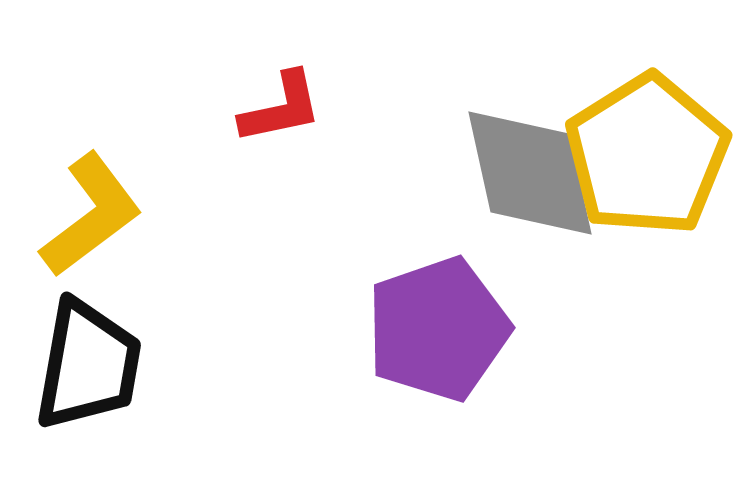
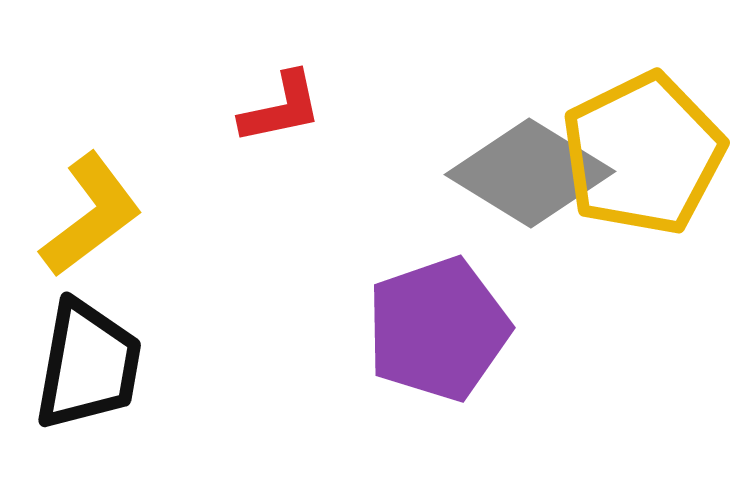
yellow pentagon: moved 4 px left, 1 px up; rotated 6 degrees clockwise
gray diamond: rotated 46 degrees counterclockwise
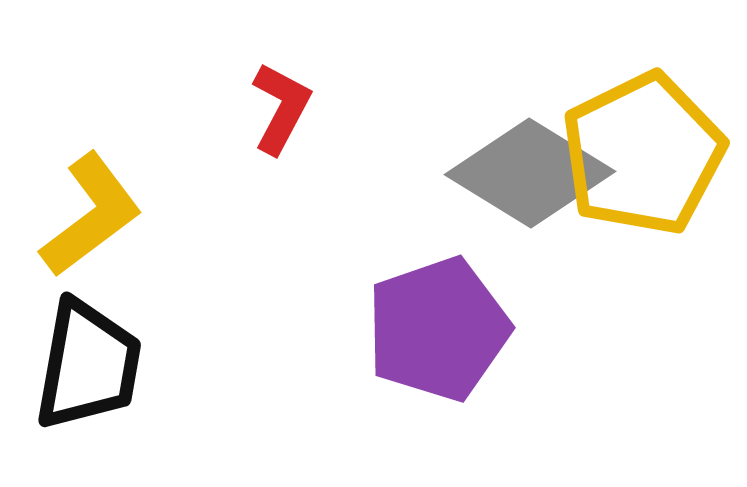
red L-shape: rotated 50 degrees counterclockwise
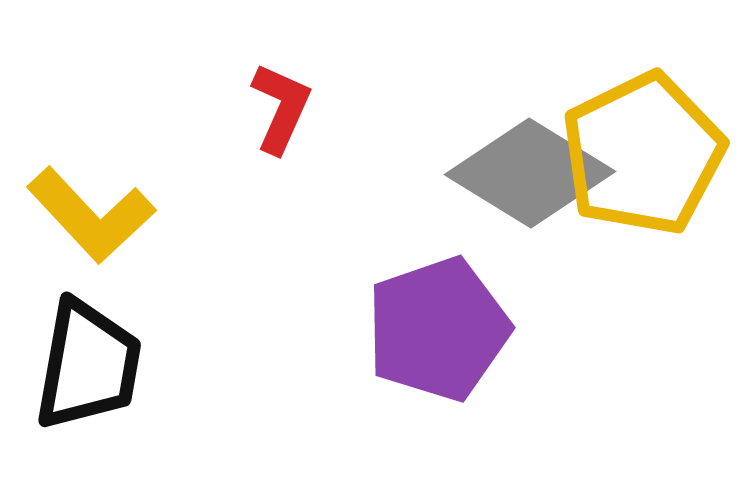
red L-shape: rotated 4 degrees counterclockwise
yellow L-shape: rotated 84 degrees clockwise
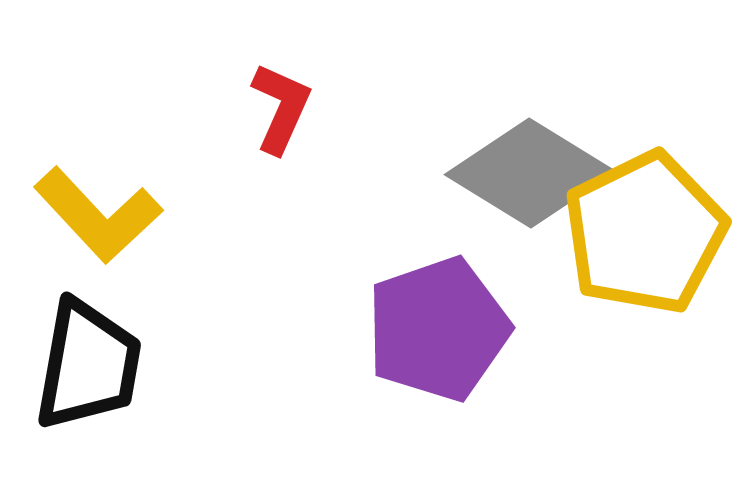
yellow pentagon: moved 2 px right, 79 px down
yellow L-shape: moved 7 px right
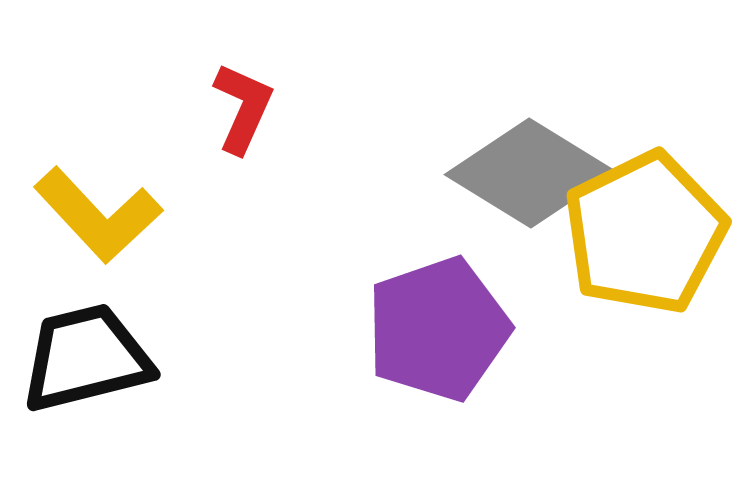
red L-shape: moved 38 px left
black trapezoid: moved 2 px left, 7 px up; rotated 114 degrees counterclockwise
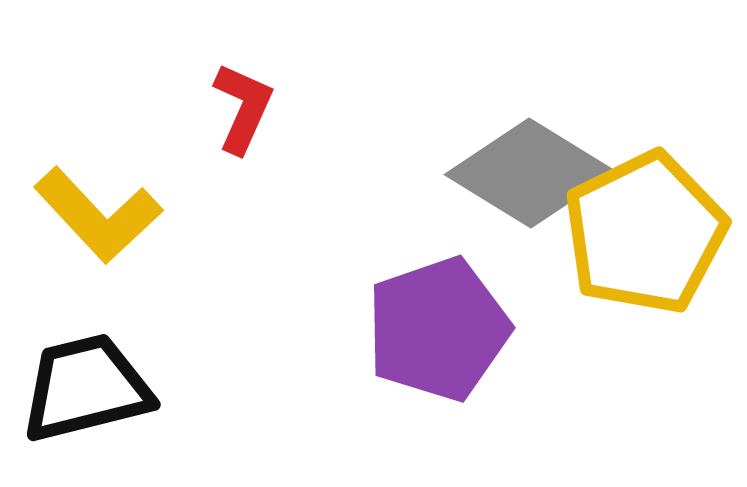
black trapezoid: moved 30 px down
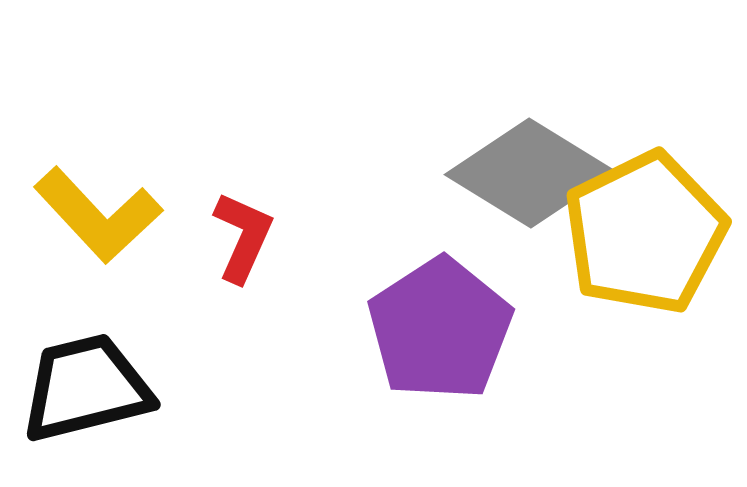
red L-shape: moved 129 px down
purple pentagon: moved 2 px right; rotated 14 degrees counterclockwise
